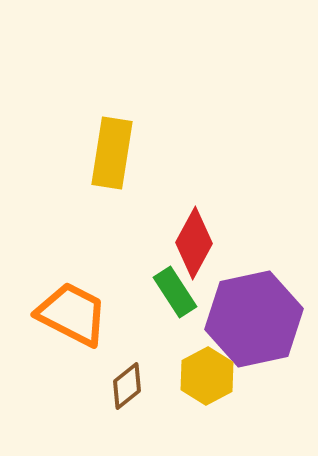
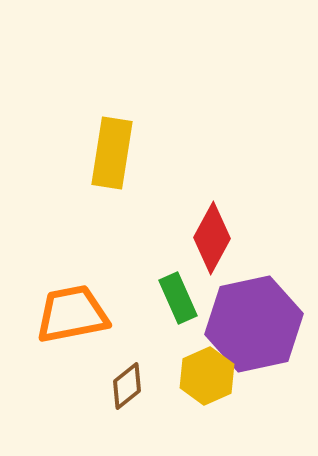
red diamond: moved 18 px right, 5 px up
green rectangle: moved 3 px right, 6 px down; rotated 9 degrees clockwise
orange trapezoid: rotated 38 degrees counterclockwise
purple hexagon: moved 5 px down
yellow hexagon: rotated 4 degrees clockwise
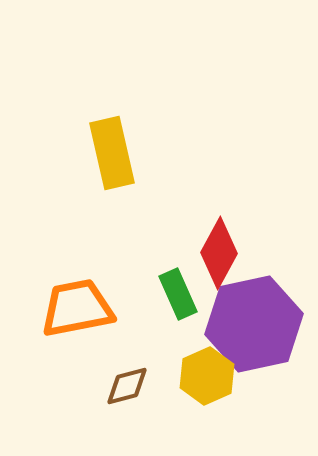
yellow rectangle: rotated 22 degrees counterclockwise
red diamond: moved 7 px right, 15 px down
green rectangle: moved 4 px up
orange trapezoid: moved 5 px right, 6 px up
brown diamond: rotated 24 degrees clockwise
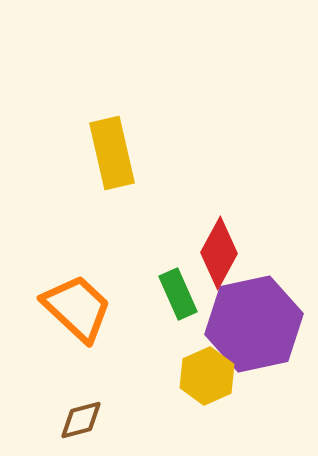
orange trapezoid: rotated 54 degrees clockwise
brown diamond: moved 46 px left, 34 px down
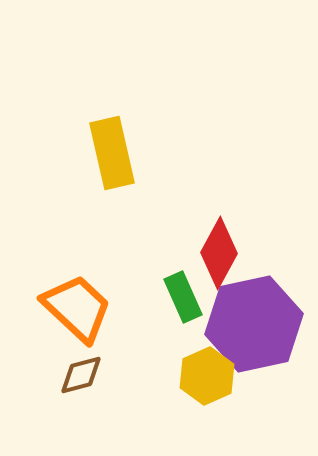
green rectangle: moved 5 px right, 3 px down
brown diamond: moved 45 px up
